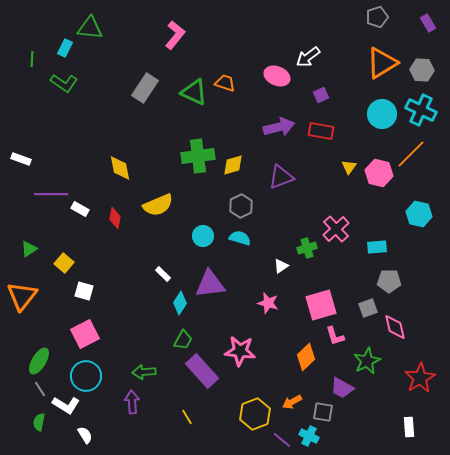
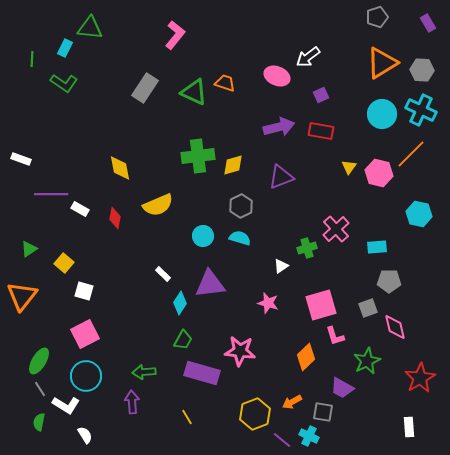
purple rectangle at (202, 371): moved 2 px down; rotated 32 degrees counterclockwise
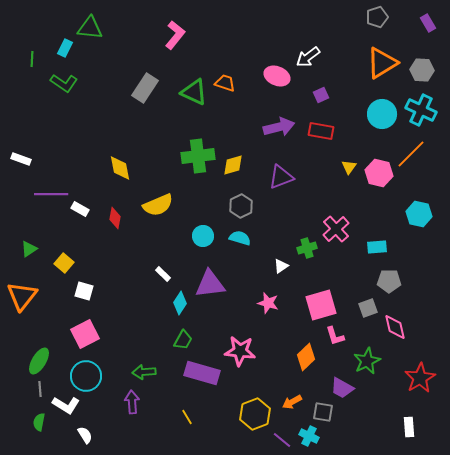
gray line at (40, 389): rotated 28 degrees clockwise
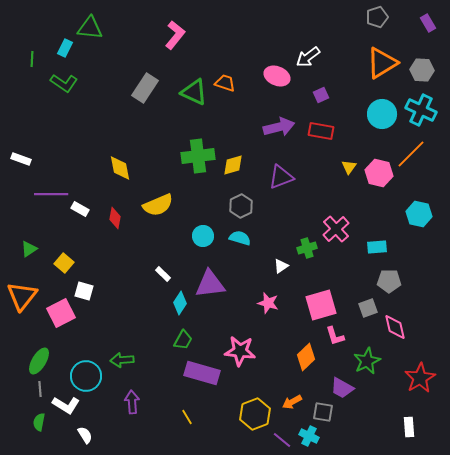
pink square at (85, 334): moved 24 px left, 21 px up
green arrow at (144, 372): moved 22 px left, 12 px up
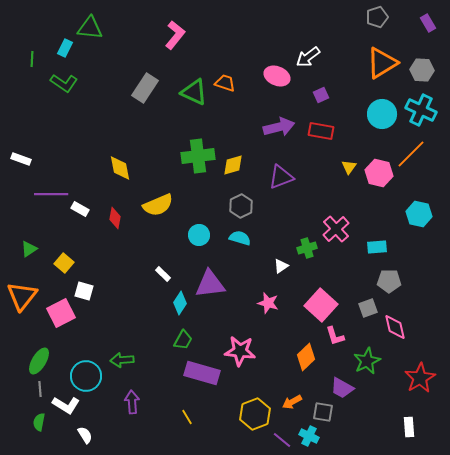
cyan circle at (203, 236): moved 4 px left, 1 px up
pink square at (321, 305): rotated 32 degrees counterclockwise
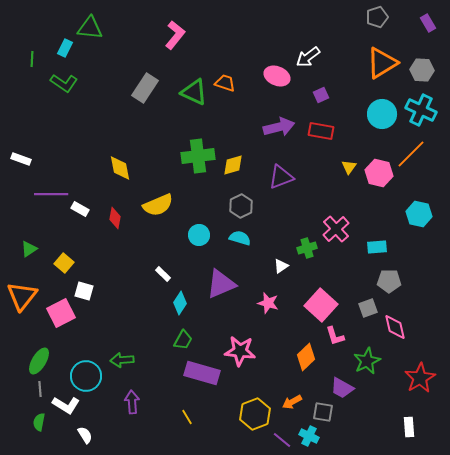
purple triangle at (210, 284): moved 11 px right; rotated 16 degrees counterclockwise
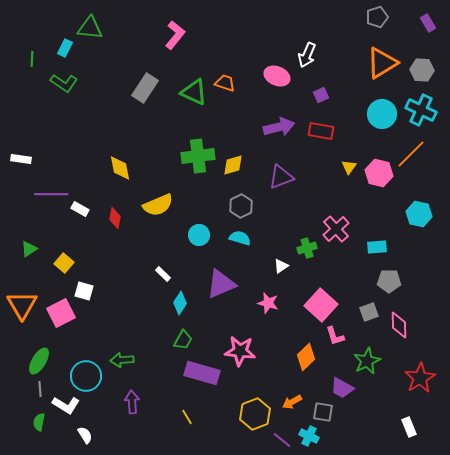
white arrow at (308, 57): moved 1 px left, 2 px up; rotated 30 degrees counterclockwise
white rectangle at (21, 159): rotated 12 degrees counterclockwise
orange triangle at (22, 296): moved 9 px down; rotated 8 degrees counterclockwise
gray square at (368, 308): moved 1 px right, 4 px down
pink diamond at (395, 327): moved 4 px right, 2 px up; rotated 12 degrees clockwise
white rectangle at (409, 427): rotated 18 degrees counterclockwise
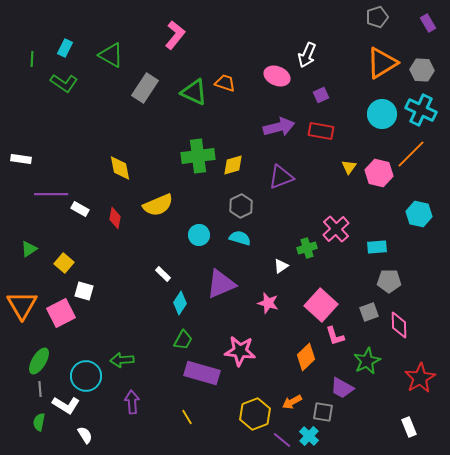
green triangle at (90, 28): moved 21 px right, 27 px down; rotated 24 degrees clockwise
cyan cross at (309, 436): rotated 18 degrees clockwise
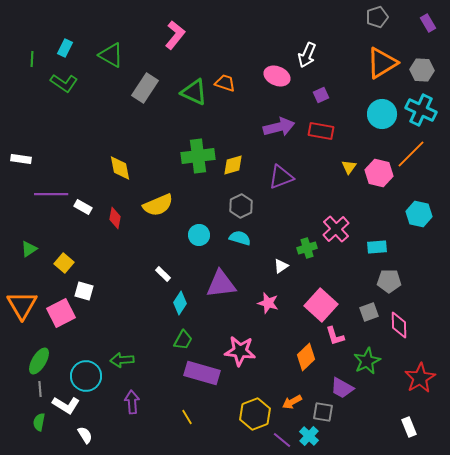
white rectangle at (80, 209): moved 3 px right, 2 px up
purple triangle at (221, 284): rotated 16 degrees clockwise
